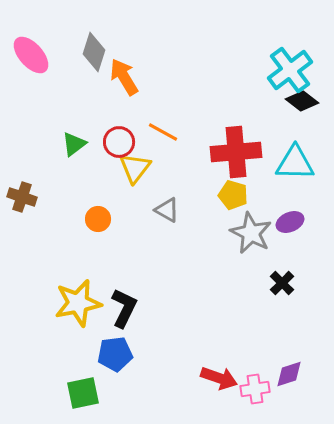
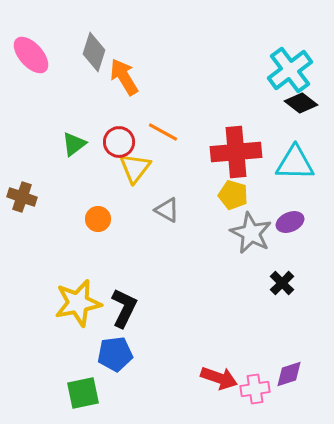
black diamond: moved 1 px left, 2 px down
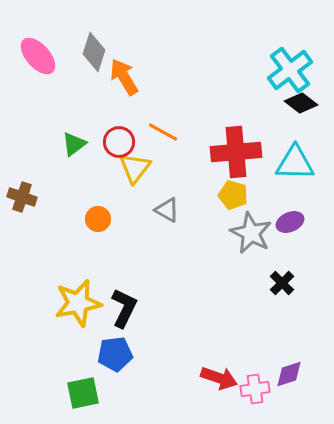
pink ellipse: moved 7 px right, 1 px down
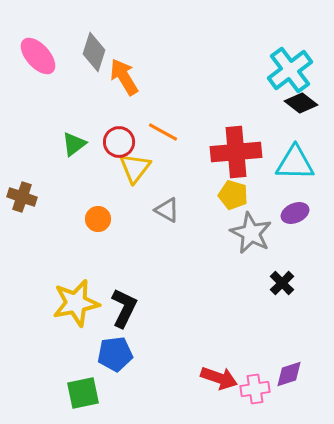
purple ellipse: moved 5 px right, 9 px up
yellow star: moved 2 px left
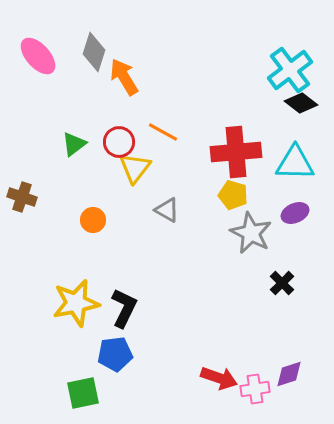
orange circle: moved 5 px left, 1 px down
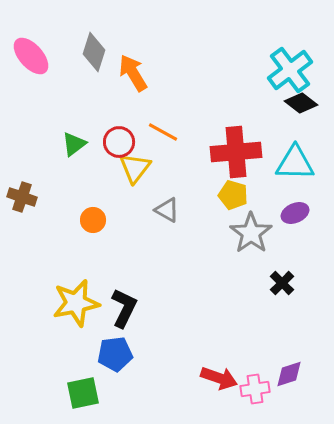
pink ellipse: moved 7 px left
orange arrow: moved 9 px right, 4 px up
gray star: rotated 9 degrees clockwise
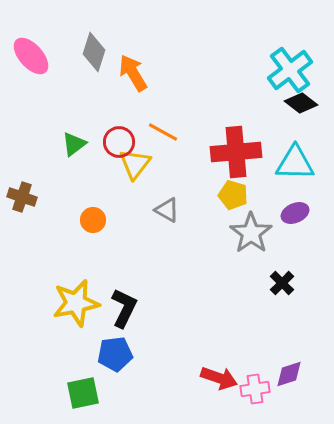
yellow triangle: moved 4 px up
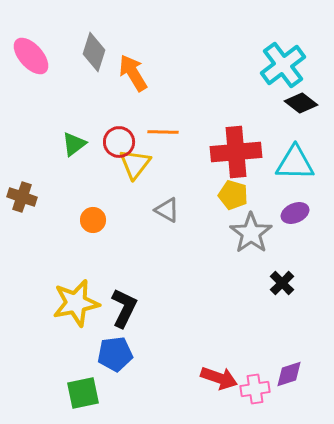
cyan cross: moved 7 px left, 5 px up
orange line: rotated 28 degrees counterclockwise
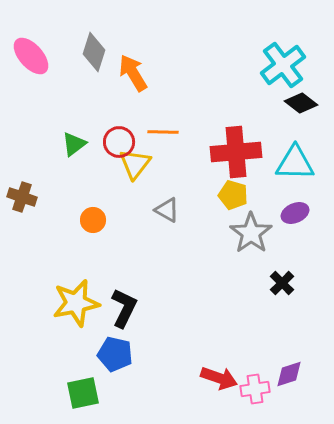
blue pentagon: rotated 20 degrees clockwise
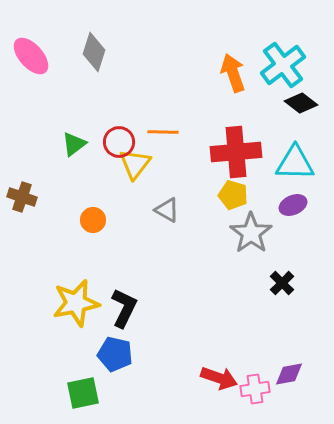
orange arrow: moved 100 px right; rotated 12 degrees clockwise
purple ellipse: moved 2 px left, 8 px up
purple diamond: rotated 8 degrees clockwise
